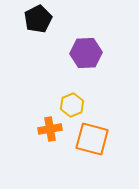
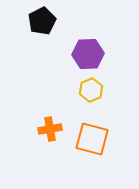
black pentagon: moved 4 px right, 2 px down
purple hexagon: moved 2 px right, 1 px down
yellow hexagon: moved 19 px right, 15 px up
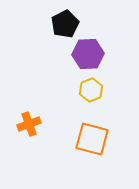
black pentagon: moved 23 px right, 3 px down
orange cross: moved 21 px left, 5 px up; rotated 10 degrees counterclockwise
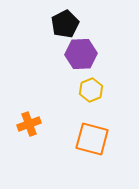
purple hexagon: moved 7 px left
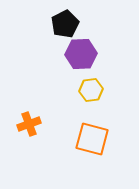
yellow hexagon: rotated 15 degrees clockwise
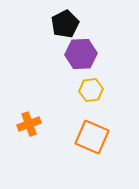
orange square: moved 2 px up; rotated 8 degrees clockwise
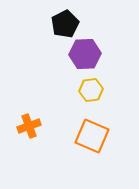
purple hexagon: moved 4 px right
orange cross: moved 2 px down
orange square: moved 1 px up
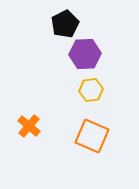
orange cross: rotated 30 degrees counterclockwise
